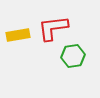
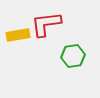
red L-shape: moved 7 px left, 4 px up
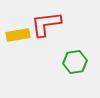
green hexagon: moved 2 px right, 6 px down
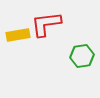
green hexagon: moved 7 px right, 6 px up
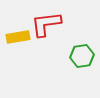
yellow rectangle: moved 2 px down
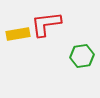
yellow rectangle: moved 3 px up
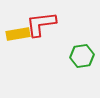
red L-shape: moved 5 px left
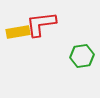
yellow rectangle: moved 2 px up
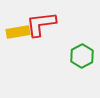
green hexagon: rotated 20 degrees counterclockwise
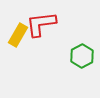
yellow rectangle: moved 3 px down; rotated 50 degrees counterclockwise
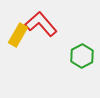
red L-shape: rotated 56 degrees clockwise
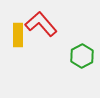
yellow rectangle: rotated 30 degrees counterclockwise
